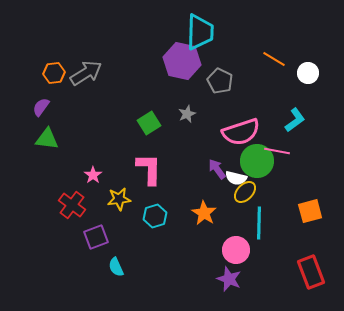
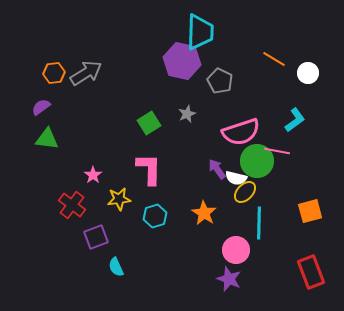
purple semicircle: rotated 18 degrees clockwise
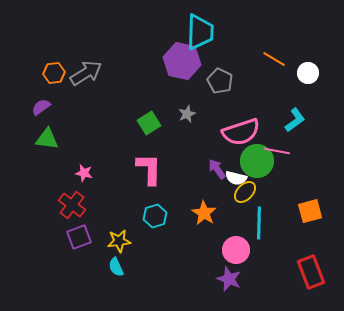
pink star: moved 9 px left, 2 px up; rotated 24 degrees counterclockwise
yellow star: moved 42 px down
purple square: moved 17 px left
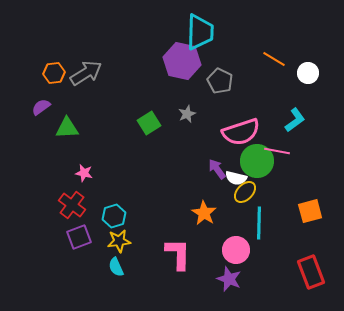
green triangle: moved 20 px right, 11 px up; rotated 10 degrees counterclockwise
pink L-shape: moved 29 px right, 85 px down
cyan hexagon: moved 41 px left
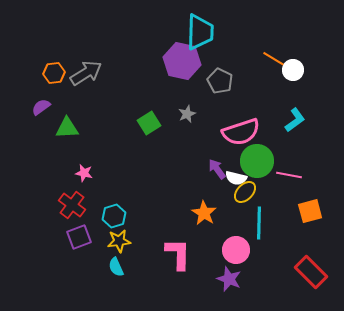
white circle: moved 15 px left, 3 px up
pink line: moved 12 px right, 24 px down
red rectangle: rotated 24 degrees counterclockwise
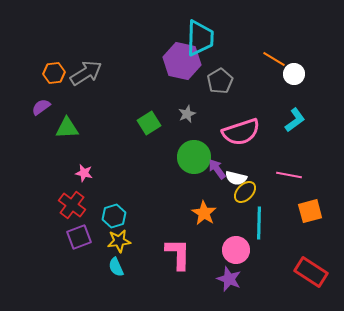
cyan trapezoid: moved 6 px down
white circle: moved 1 px right, 4 px down
gray pentagon: rotated 15 degrees clockwise
green circle: moved 63 px left, 4 px up
red rectangle: rotated 12 degrees counterclockwise
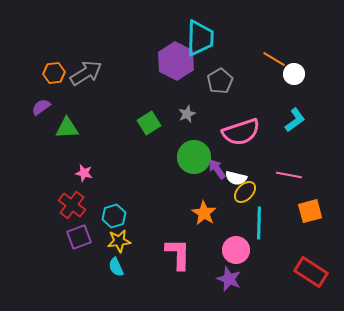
purple hexagon: moved 6 px left; rotated 15 degrees clockwise
